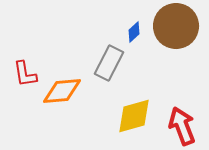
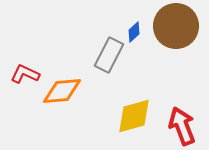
gray rectangle: moved 8 px up
red L-shape: rotated 124 degrees clockwise
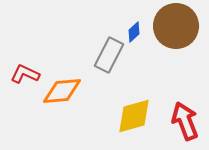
red arrow: moved 3 px right, 5 px up
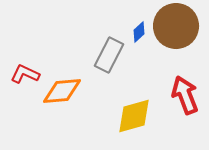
blue diamond: moved 5 px right
red arrow: moved 26 px up
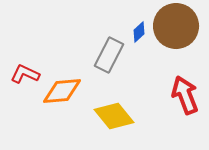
yellow diamond: moved 20 px left; rotated 66 degrees clockwise
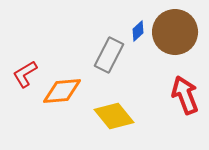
brown circle: moved 1 px left, 6 px down
blue diamond: moved 1 px left, 1 px up
red L-shape: rotated 56 degrees counterclockwise
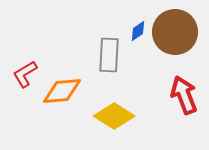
blue diamond: rotated 10 degrees clockwise
gray rectangle: rotated 24 degrees counterclockwise
red arrow: moved 1 px left
yellow diamond: rotated 18 degrees counterclockwise
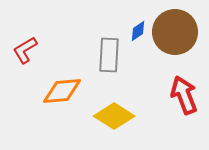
red L-shape: moved 24 px up
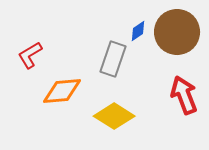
brown circle: moved 2 px right
red L-shape: moved 5 px right, 5 px down
gray rectangle: moved 4 px right, 4 px down; rotated 16 degrees clockwise
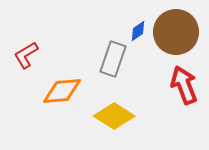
brown circle: moved 1 px left
red L-shape: moved 4 px left
red arrow: moved 10 px up
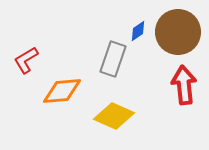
brown circle: moved 2 px right
red L-shape: moved 5 px down
red arrow: rotated 15 degrees clockwise
yellow diamond: rotated 9 degrees counterclockwise
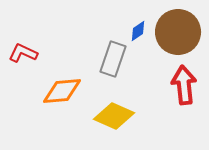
red L-shape: moved 3 px left, 7 px up; rotated 56 degrees clockwise
